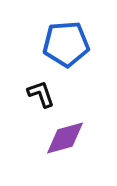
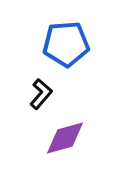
black L-shape: rotated 60 degrees clockwise
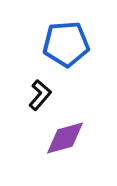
black L-shape: moved 1 px left, 1 px down
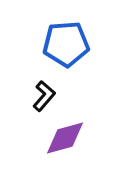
black L-shape: moved 4 px right, 1 px down
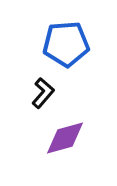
black L-shape: moved 1 px left, 3 px up
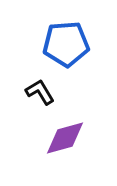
black L-shape: moved 3 px left, 1 px up; rotated 72 degrees counterclockwise
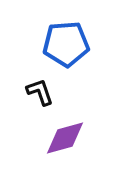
black L-shape: rotated 12 degrees clockwise
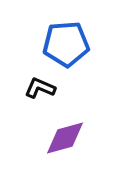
black L-shape: moved 4 px up; rotated 48 degrees counterclockwise
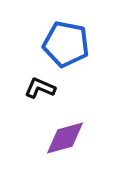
blue pentagon: rotated 15 degrees clockwise
